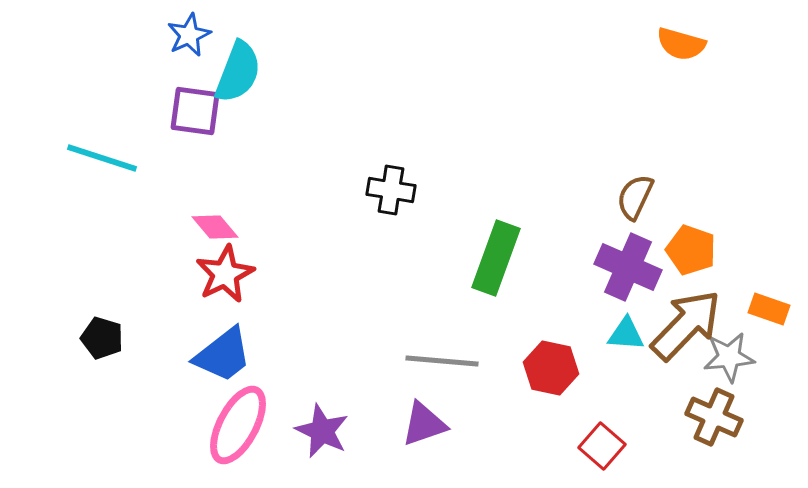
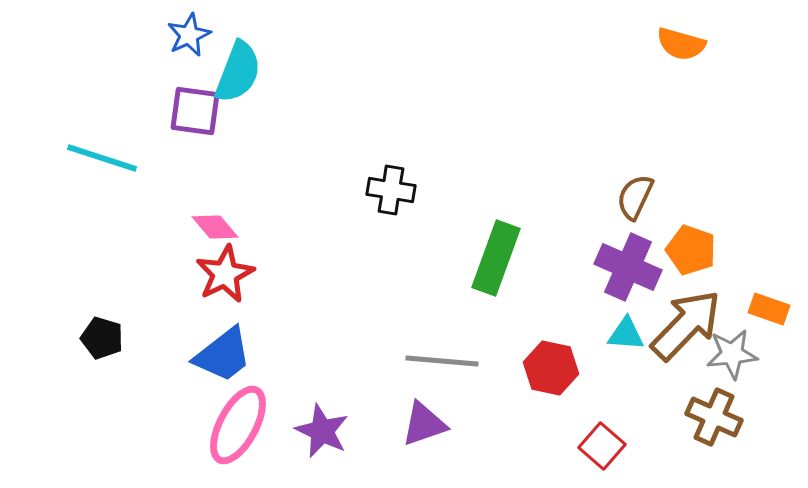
gray star: moved 3 px right, 3 px up
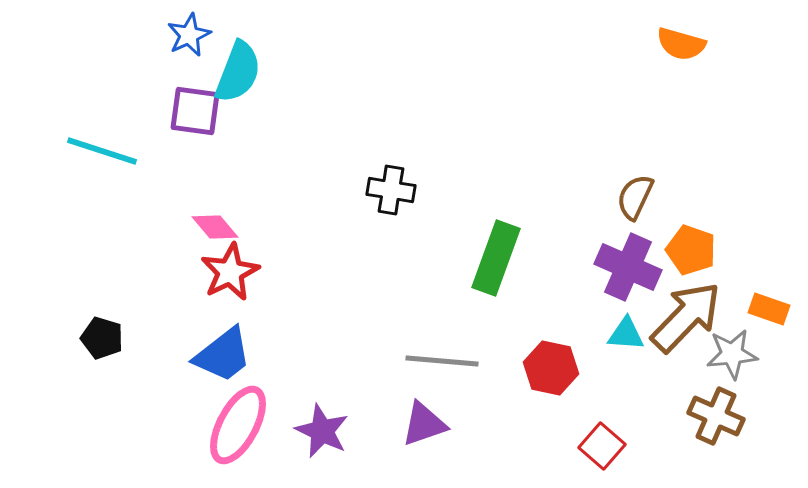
cyan line: moved 7 px up
red star: moved 5 px right, 2 px up
brown arrow: moved 8 px up
brown cross: moved 2 px right, 1 px up
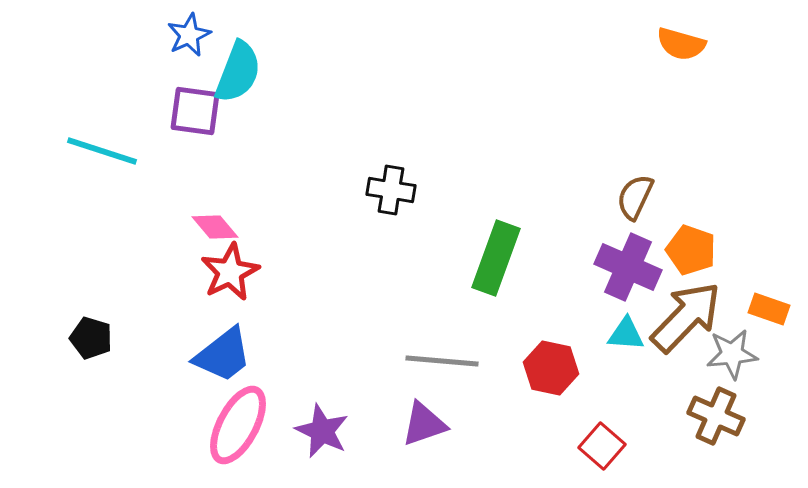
black pentagon: moved 11 px left
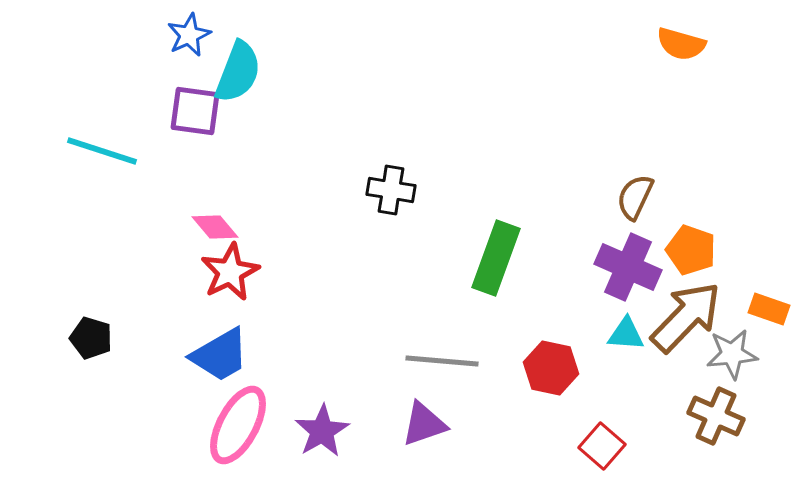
blue trapezoid: moved 3 px left; rotated 8 degrees clockwise
purple star: rotated 16 degrees clockwise
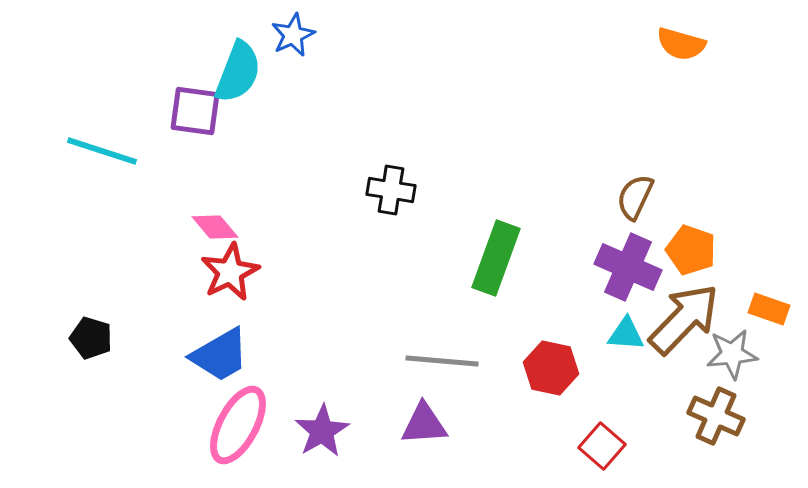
blue star: moved 104 px right
brown arrow: moved 2 px left, 2 px down
purple triangle: rotated 15 degrees clockwise
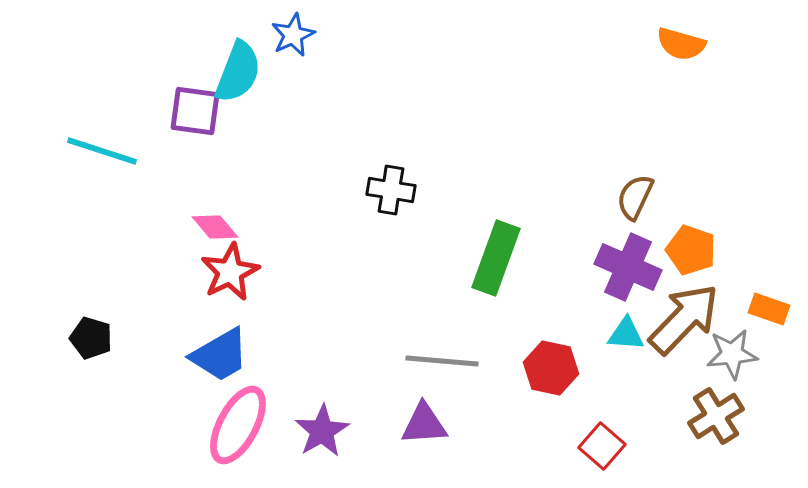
brown cross: rotated 34 degrees clockwise
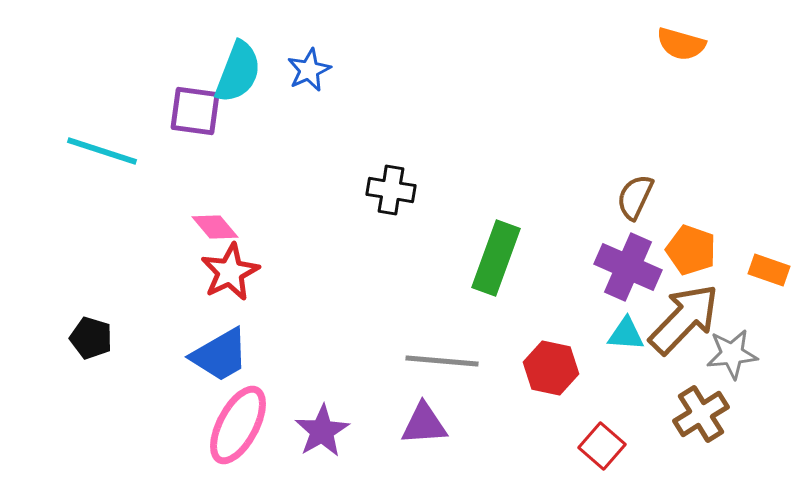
blue star: moved 16 px right, 35 px down
orange rectangle: moved 39 px up
brown cross: moved 15 px left, 2 px up
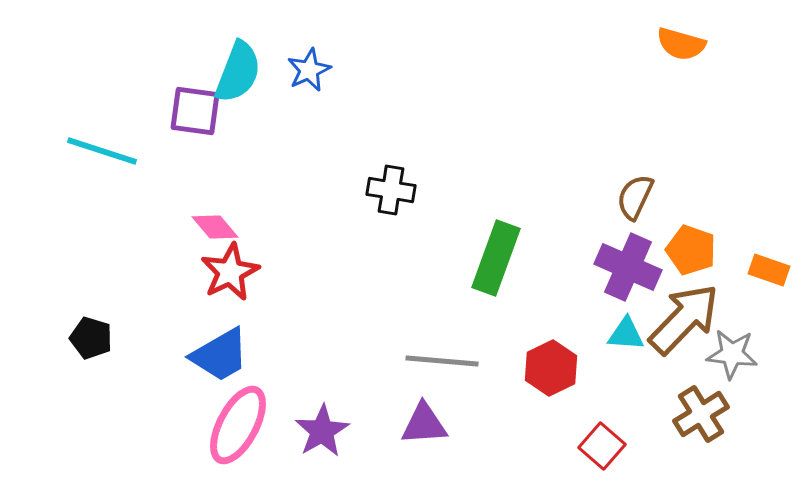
gray star: rotated 12 degrees clockwise
red hexagon: rotated 22 degrees clockwise
